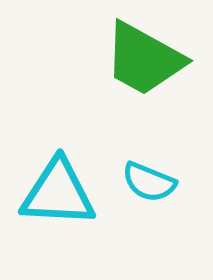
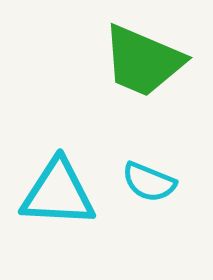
green trapezoid: moved 1 px left, 2 px down; rotated 6 degrees counterclockwise
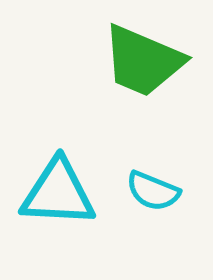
cyan semicircle: moved 4 px right, 9 px down
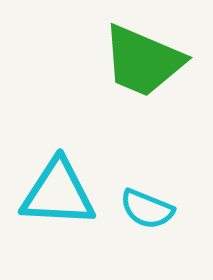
cyan semicircle: moved 6 px left, 18 px down
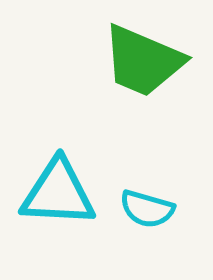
cyan semicircle: rotated 6 degrees counterclockwise
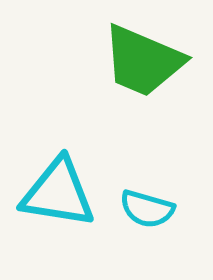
cyan triangle: rotated 6 degrees clockwise
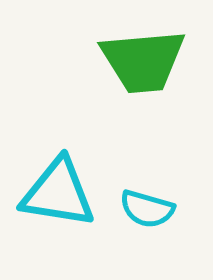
green trapezoid: rotated 28 degrees counterclockwise
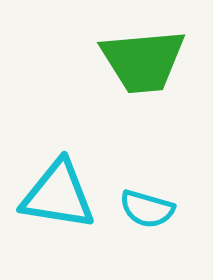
cyan triangle: moved 2 px down
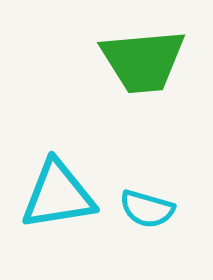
cyan triangle: rotated 18 degrees counterclockwise
